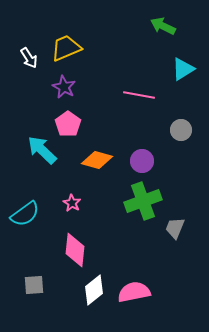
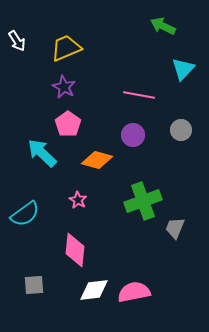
white arrow: moved 12 px left, 17 px up
cyan triangle: rotated 15 degrees counterclockwise
cyan arrow: moved 3 px down
purple circle: moved 9 px left, 26 px up
pink star: moved 6 px right, 3 px up
white diamond: rotated 32 degrees clockwise
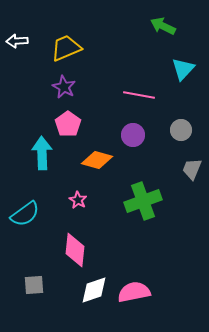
white arrow: rotated 120 degrees clockwise
cyan arrow: rotated 44 degrees clockwise
gray trapezoid: moved 17 px right, 59 px up
white diamond: rotated 12 degrees counterclockwise
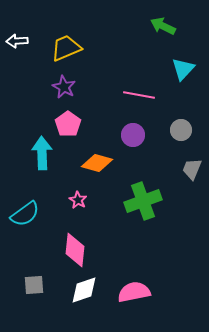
orange diamond: moved 3 px down
white diamond: moved 10 px left
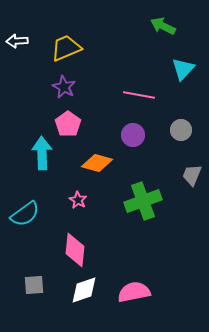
gray trapezoid: moved 6 px down
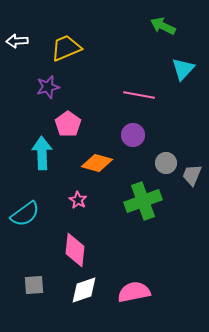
purple star: moved 16 px left; rotated 30 degrees clockwise
gray circle: moved 15 px left, 33 px down
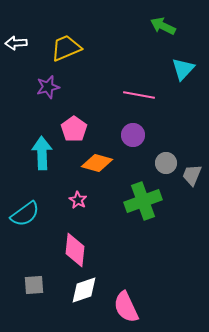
white arrow: moved 1 px left, 2 px down
pink pentagon: moved 6 px right, 5 px down
pink semicircle: moved 8 px left, 15 px down; rotated 104 degrees counterclockwise
